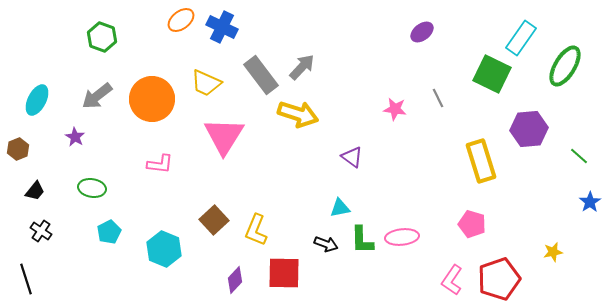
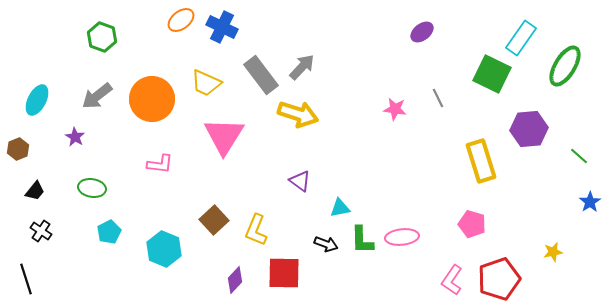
purple triangle at (352, 157): moved 52 px left, 24 px down
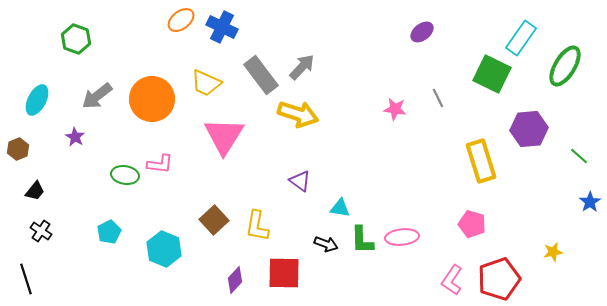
green hexagon at (102, 37): moved 26 px left, 2 px down
green ellipse at (92, 188): moved 33 px right, 13 px up
cyan triangle at (340, 208): rotated 20 degrees clockwise
yellow L-shape at (256, 230): moved 1 px right, 4 px up; rotated 12 degrees counterclockwise
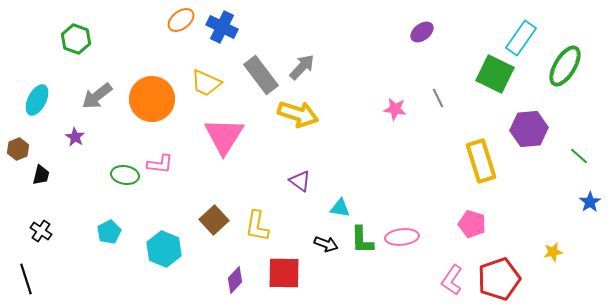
green square at (492, 74): moved 3 px right
black trapezoid at (35, 191): moved 6 px right, 16 px up; rotated 25 degrees counterclockwise
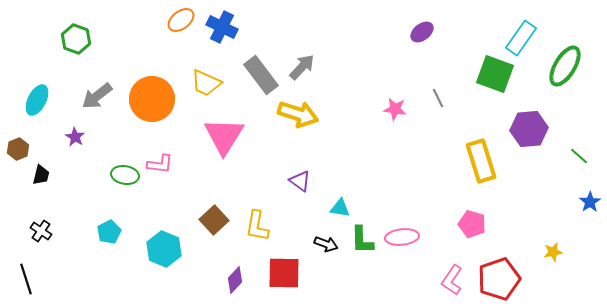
green square at (495, 74): rotated 6 degrees counterclockwise
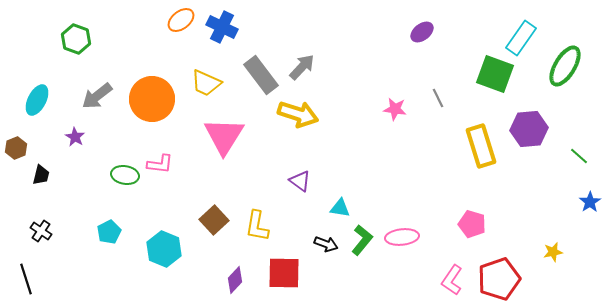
brown hexagon at (18, 149): moved 2 px left, 1 px up
yellow rectangle at (481, 161): moved 15 px up
green L-shape at (362, 240): rotated 140 degrees counterclockwise
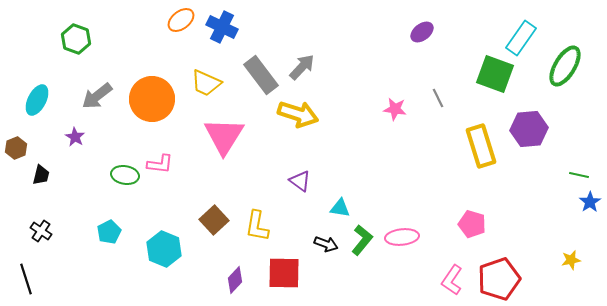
green line at (579, 156): moved 19 px down; rotated 30 degrees counterclockwise
yellow star at (553, 252): moved 18 px right, 8 px down
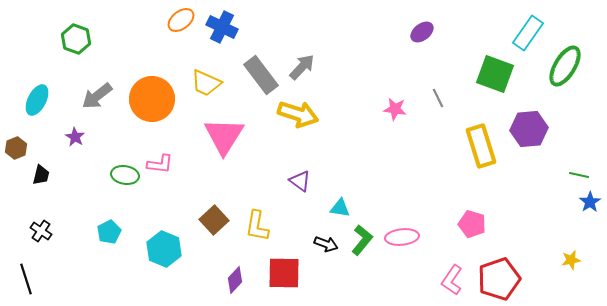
cyan rectangle at (521, 38): moved 7 px right, 5 px up
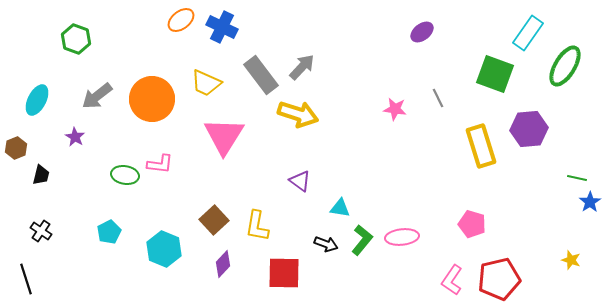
green line at (579, 175): moved 2 px left, 3 px down
yellow star at (571, 260): rotated 30 degrees clockwise
red pentagon at (499, 279): rotated 6 degrees clockwise
purple diamond at (235, 280): moved 12 px left, 16 px up
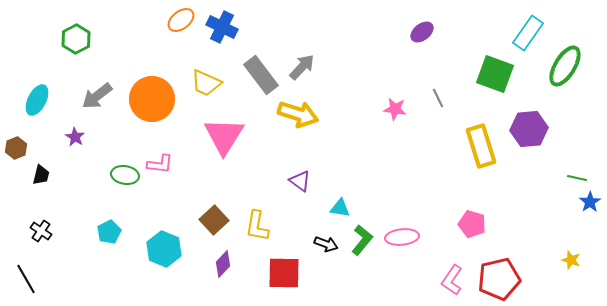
green hexagon at (76, 39): rotated 12 degrees clockwise
black line at (26, 279): rotated 12 degrees counterclockwise
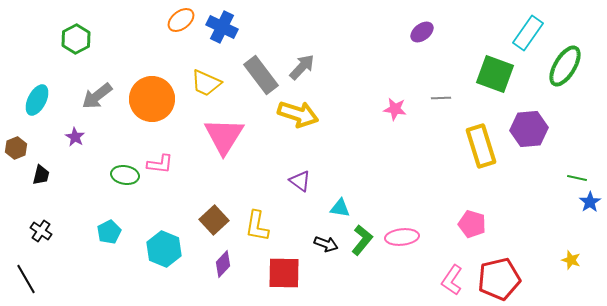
gray line at (438, 98): moved 3 px right; rotated 66 degrees counterclockwise
